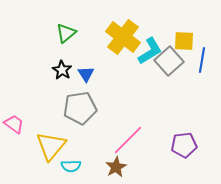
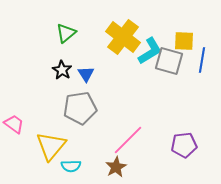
gray square: rotated 32 degrees counterclockwise
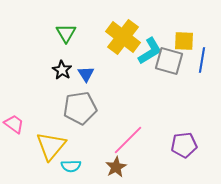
green triangle: rotated 20 degrees counterclockwise
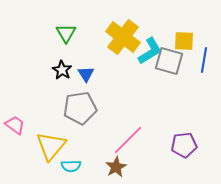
blue line: moved 2 px right
pink trapezoid: moved 1 px right, 1 px down
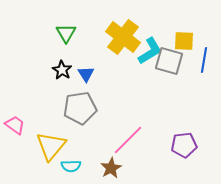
brown star: moved 5 px left, 1 px down
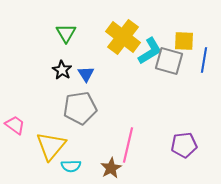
pink line: moved 5 px down; rotated 32 degrees counterclockwise
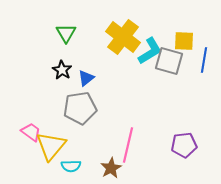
blue triangle: moved 4 px down; rotated 24 degrees clockwise
pink trapezoid: moved 16 px right, 7 px down
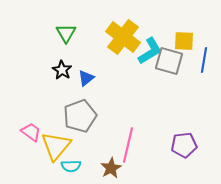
gray pentagon: moved 8 px down; rotated 12 degrees counterclockwise
yellow triangle: moved 5 px right
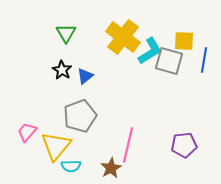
blue triangle: moved 1 px left, 2 px up
pink trapezoid: moved 4 px left; rotated 85 degrees counterclockwise
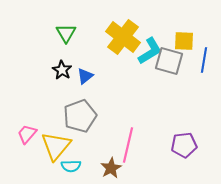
pink trapezoid: moved 2 px down
